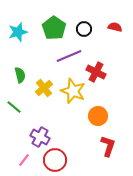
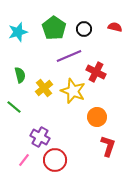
orange circle: moved 1 px left, 1 px down
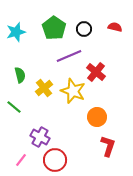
cyan star: moved 2 px left
red cross: rotated 12 degrees clockwise
pink line: moved 3 px left
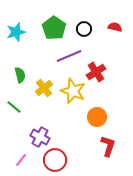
red cross: rotated 18 degrees clockwise
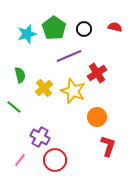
cyan star: moved 11 px right, 2 px down
red cross: moved 1 px right, 1 px down
pink line: moved 1 px left
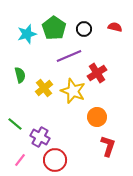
green line: moved 1 px right, 17 px down
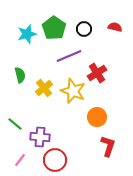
purple cross: rotated 24 degrees counterclockwise
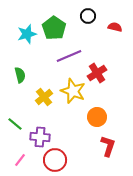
black circle: moved 4 px right, 13 px up
yellow cross: moved 9 px down
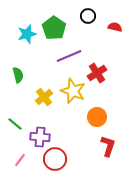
green semicircle: moved 2 px left
red circle: moved 1 px up
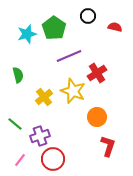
purple cross: moved 1 px up; rotated 24 degrees counterclockwise
red circle: moved 2 px left
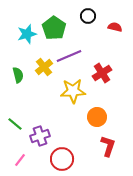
red cross: moved 5 px right
yellow star: rotated 25 degrees counterclockwise
yellow cross: moved 30 px up
red circle: moved 9 px right
